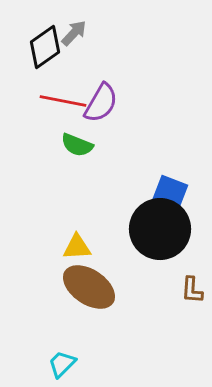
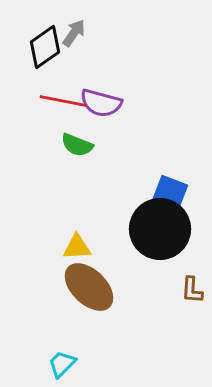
gray arrow: rotated 8 degrees counterclockwise
purple semicircle: rotated 75 degrees clockwise
brown ellipse: rotated 10 degrees clockwise
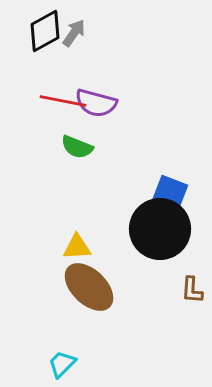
black diamond: moved 16 px up; rotated 6 degrees clockwise
purple semicircle: moved 5 px left
green semicircle: moved 2 px down
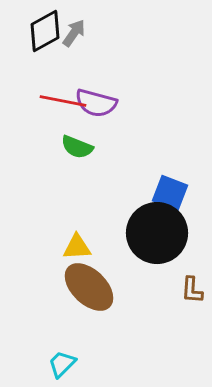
black circle: moved 3 px left, 4 px down
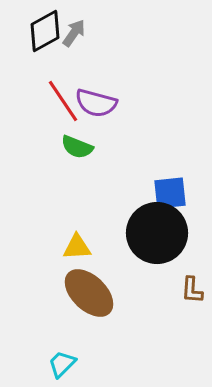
red line: rotated 45 degrees clockwise
blue square: rotated 27 degrees counterclockwise
brown ellipse: moved 6 px down
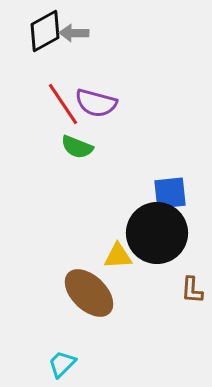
gray arrow: rotated 124 degrees counterclockwise
red line: moved 3 px down
yellow triangle: moved 41 px right, 9 px down
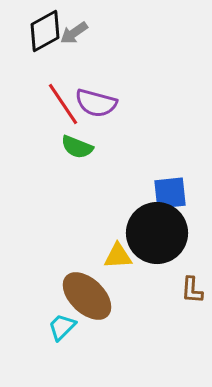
gray arrow: rotated 36 degrees counterclockwise
brown ellipse: moved 2 px left, 3 px down
cyan trapezoid: moved 37 px up
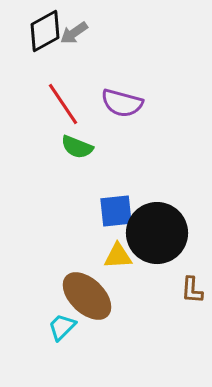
purple semicircle: moved 26 px right
blue square: moved 54 px left, 18 px down
